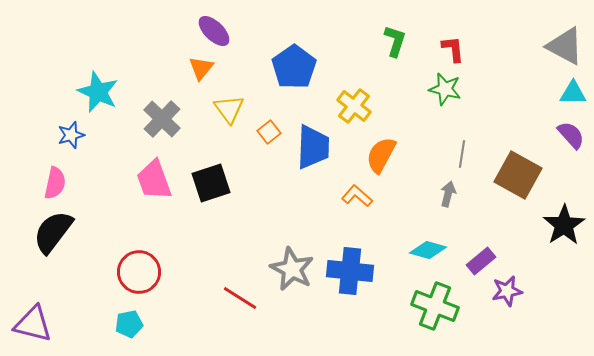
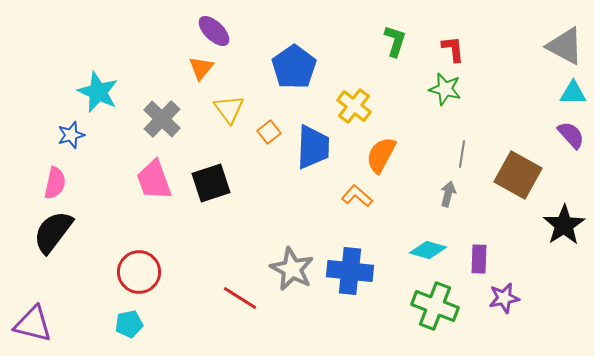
purple rectangle: moved 2 px left, 2 px up; rotated 48 degrees counterclockwise
purple star: moved 3 px left, 7 px down
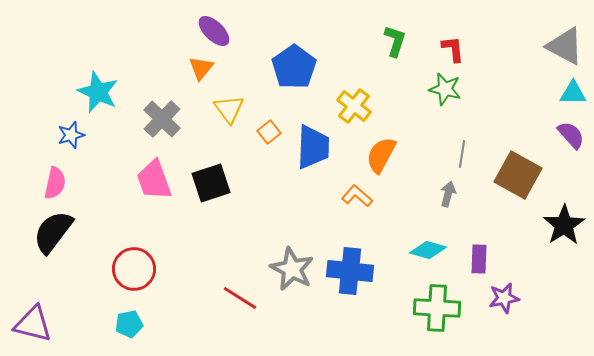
red circle: moved 5 px left, 3 px up
green cross: moved 2 px right, 2 px down; rotated 18 degrees counterclockwise
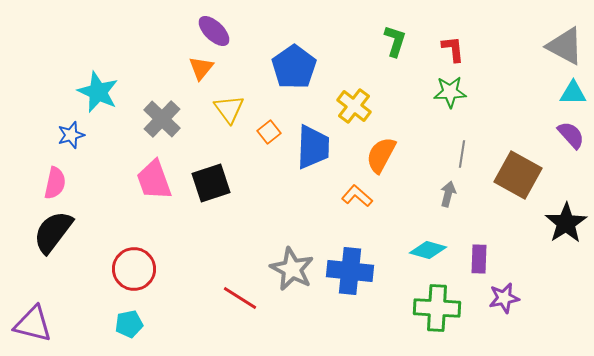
green star: moved 5 px right, 3 px down; rotated 16 degrees counterclockwise
black star: moved 2 px right, 2 px up
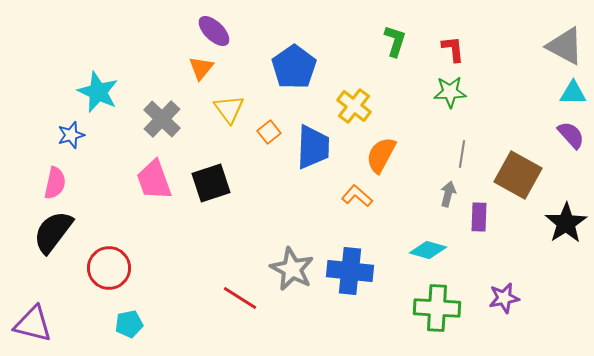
purple rectangle: moved 42 px up
red circle: moved 25 px left, 1 px up
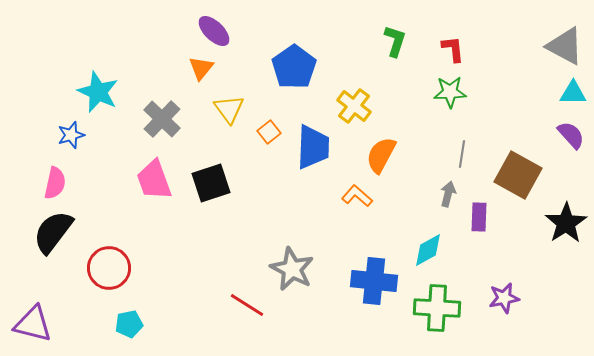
cyan diamond: rotated 45 degrees counterclockwise
blue cross: moved 24 px right, 10 px down
red line: moved 7 px right, 7 px down
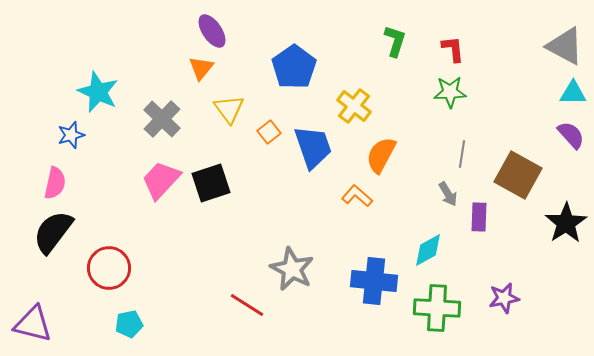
purple ellipse: moved 2 px left; rotated 12 degrees clockwise
blue trapezoid: rotated 21 degrees counterclockwise
pink trapezoid: moved 7 px right; rotated 63 degrees clockwise
gray arrow: rotated 135 degrees clockwise
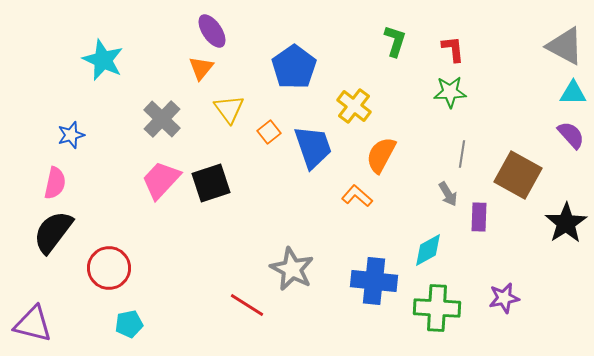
cyan star: moved 5 px right, 32 px up
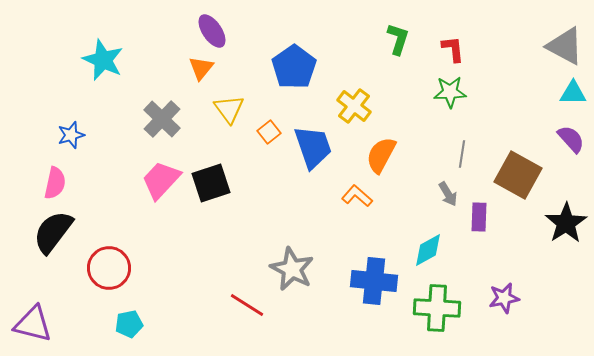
green L-shape: moved 3 px right, 2 px up
purple semicircle: moved 4 px down
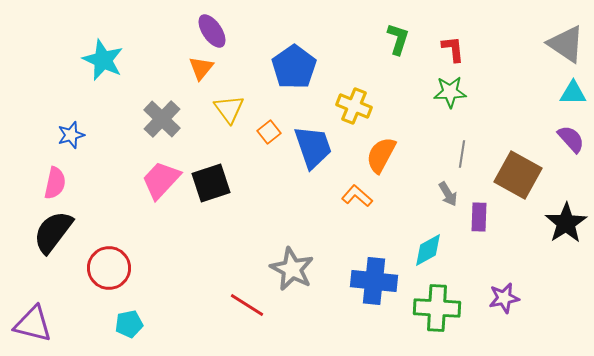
gray triangle: moved 1 px right, 2 px up; rotated 6 degrees clockwise
yellow cross: rotated 16 degrees counterclockwise
